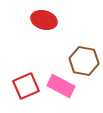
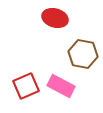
red ellipse: moved 11 px right, 2 px up
brown hexagon: moved 1 px left, 7 px up
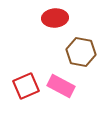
red ellipse: rotated 20 degrees counterclockwise
brown hexagon: moved 2 px left, 2 px up
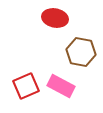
red ellipse: rotated 15 degrees clockwise
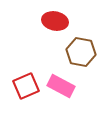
red ellipse: moved 3 px down
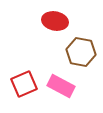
red square: moved 2 px left, 2 px up
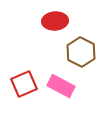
red ellipse: rotated 15 degrees counterclockwise
brown hexagon: rotated 16 degrees clockwise
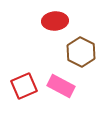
red square: moved 2 px down
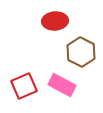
pink rectangle: moved 1 px right, 1 px up
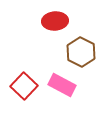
red square: rotated 24 degrees counterclockwise
